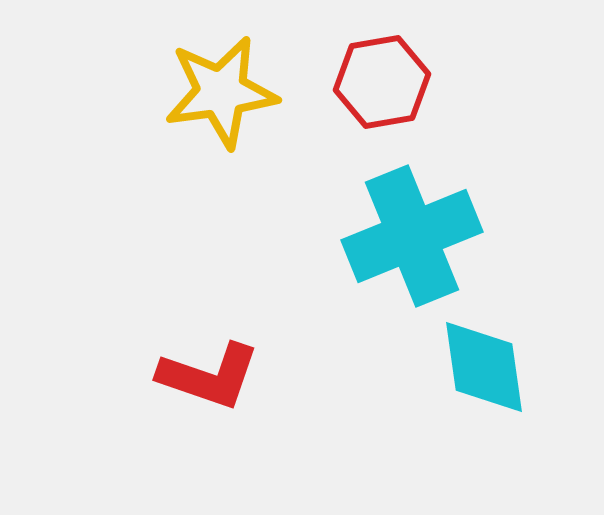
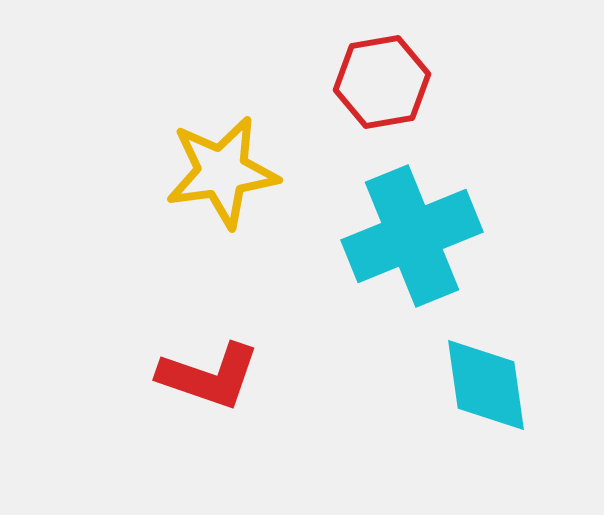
yellow star: moved 1 px right, 80 px down
cyan diamond: moved 2 px right, 18 px down
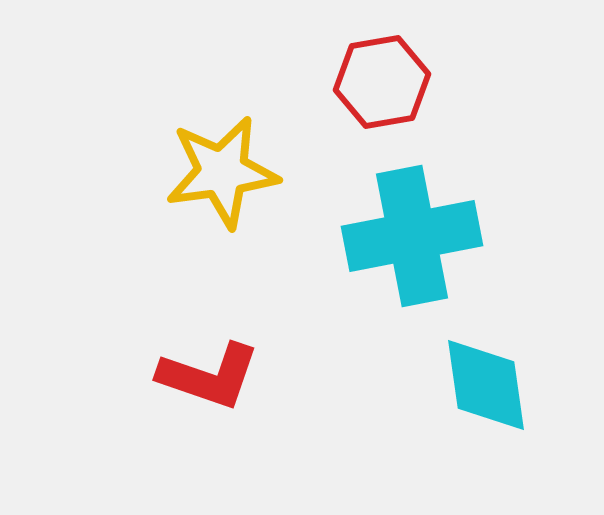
cyan cross: rotated 11 degrees clockwise
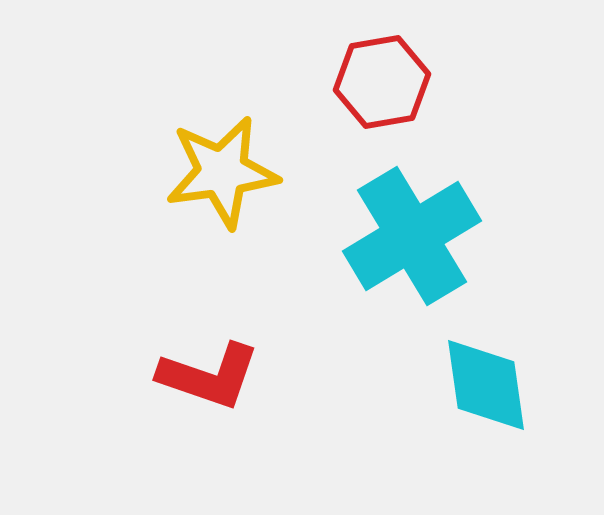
cyan cross: rotated 20 degrees counterclockwise
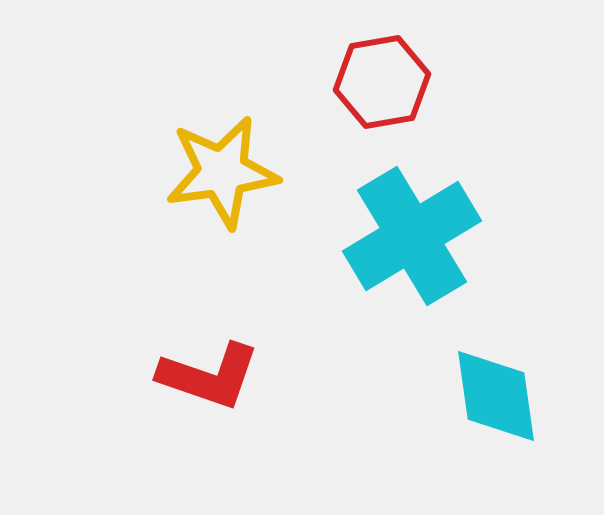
cyan diamond: moved 10 px right, 11 px down
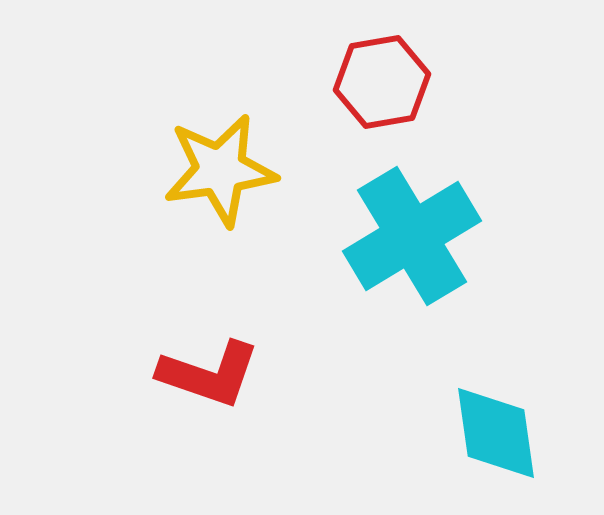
yellow star: moved 2 px left, 2 px up
red L-shape: moved 2 px up
cyan diamond: moved 37 px down
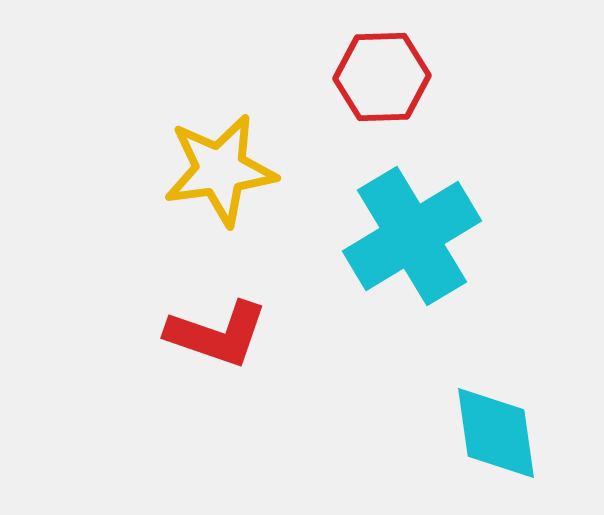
red hexagon: moved 5 px up; rotated 8 degrees clockwise
red L-shape: moved 8 px right, 40 px up
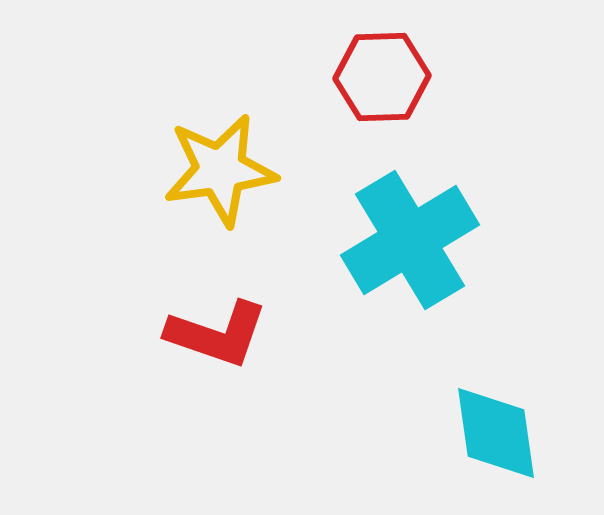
cyan cross: moved 2 px left, 4 px down
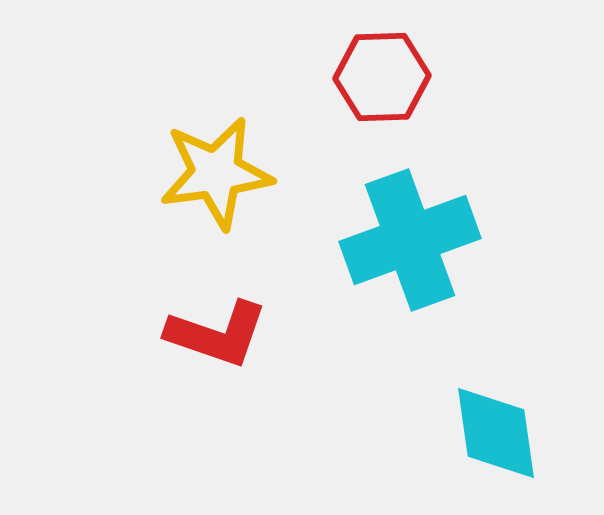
yellow star: moved 4 px left, 3 px down
cyan cross: rotated 11 degrees clockwise
